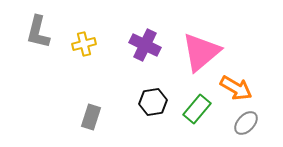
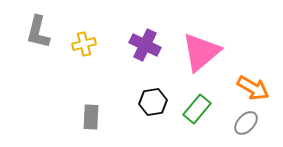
orange arrow: moved 17 px right
gray rectangle: rotated 15 degrees counterclockwise
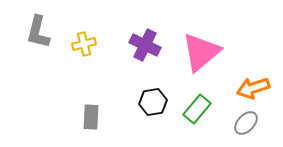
orange arrow: rotated 132 degrees clockwise
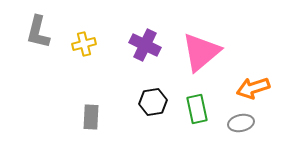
green rectangle: rotated 52 degrees counterclockwise
gray ellipse: moved 5 px left; rotated 35 degrees clockwise
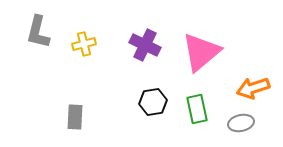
gray rectangle: moved 16 px left
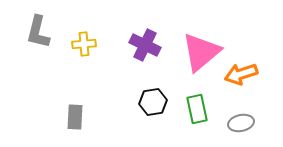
yellow cross: rotated 10 degrees clockwise
orange arrow: moved 12 px left, 14 px up
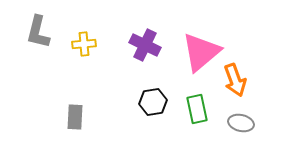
orange arrow: moved 6 px left, 6 px down; rotated 92 degrees counterclockwise
gray ellipse: rotated 25 degrees clockwise
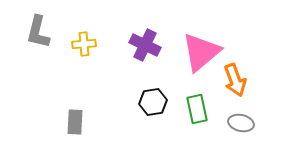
gray rectangle: moved 5 px down
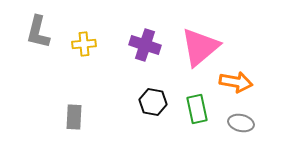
purple cross: rotated 8 degrees counterclockwise
pink triangle: moved 1 px left, 5 px up
orange arrow: moved 1 px right, 2 px down; rotated 60 degrees counterclockwise
black hexagon: rotated 20 degrees clockwise
gray rectangle: moved 1 px left, 5 px up
